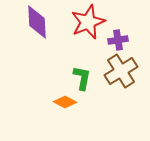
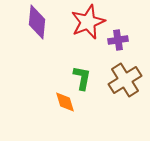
purple diamond: rotated 8 degrees clockwise
brown cross: moved 4 px right, 9 px down
orange diamond: rotated 45 degrees clockwise
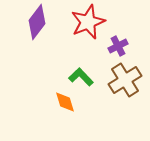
purple diamond: rotated 32 degrees clockwise
purple cross: moved 6 px down; rotated 18 degrees counterclockwise
green L-shape: moved 1 px left, 1 px up; rotated 55 degrees counterclockwise
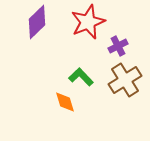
purple diamond: rotated 8 degrees clockwise
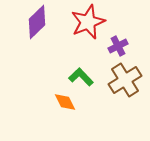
orange diamond: rotated 10 degrees counterclockwise
